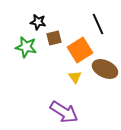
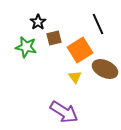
black star: rotated 28 degrees clockwise
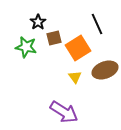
black line: moved 1 px left
orange square: moved 2 px left, 2 px up
brown ellipse: moved 1 px down; rotated 45 degrees counterclockwise
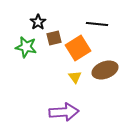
black line: rotated 60 degrees counterclockwise
purple arrow: rotated 36 degrees counterclockwise
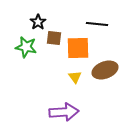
brown square: rotated 21 degrees clockwise
orange square: rotated 30 degrees clockwise
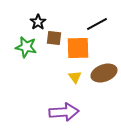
black line: rotated 35 degrees counterclockwise
brown ellipse: moved 1 px left, 3 px down
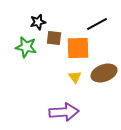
black star: rotated 21 degrees clockwise
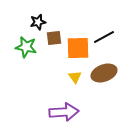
black line: moved 7 px right, 13 px down
brown square: rotated 14 degrees counterclockwise
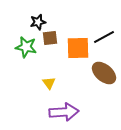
brown square: moved 4 px left
brown ellipse: rotated 60 degrees clockwise
yellow triangle: moved 26 px left, 6 px down
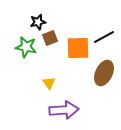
brown square: rotated 14 degrees counterclockwise
brown ellipse: rotated 75 degrees clockwise
purple arrow: moved 2 px up
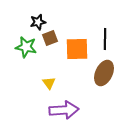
black line: moved 1 px right, 2 px down; rotated 60 degrees counterclockwise
orange square: moved 1 px left, 1 px down
